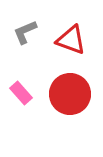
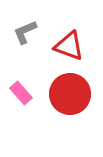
red triangle: moved 2 px left, 6 px down
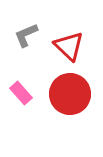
gray L-shape: moved 1 px right, 3 px down
red triangle: rotated 24 degrees clockwise
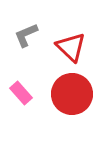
red triangle: moved 2 px right, 1 px down
red circle: moved 2 px right
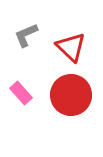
red circle: moved 1 px left, 1 px down
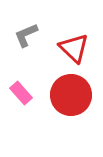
red triangle: moved 3 px right, 1 px down
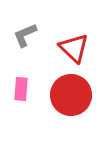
gray L-shape: moved 1 px left
pink rectangle: moved 4 px up; rotated 45 degrees clockwise
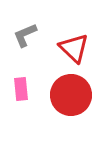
pink rectangle: rotated 10 degrees counterclockwise
